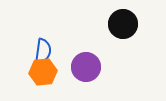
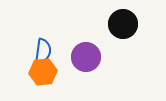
purple circle: moved 10 px up
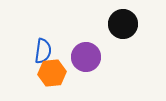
orange hexagon: moved 9 px right, 1 px down
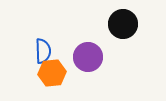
blue semicircle: rotated 10 degrees counterclockwise
purple circle: moved 2 px right
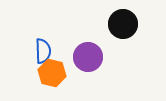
orange hexagon: rotated 20 degrees clockwise
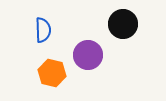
blue semicircle: moved 21 px up
purple circle: moved 2 px up
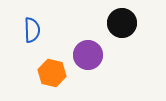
black circle: moved 1 px left, 1 px up
blue semicircle: moved 11 px left
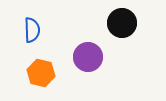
purple circle: moved 2 px down
orange hexagon: moved 11 px left
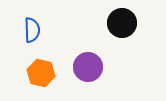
purple circle: moved 10 px down
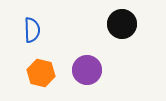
black circle: moved 1 px down
purple circle: moved 1 px left, 3 px down
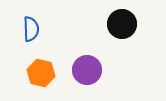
blue semicircle: moved 1 px left, 1 px up
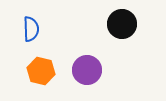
orange hexagon: moved 2 px up
